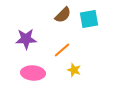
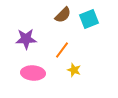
cyan square: rotated 12 degrees counterclockwise
orange line: rotated 12 degrees counterclockwise
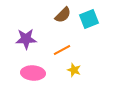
orange line: rotated 24 degrees clockwise
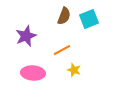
brown semicircle: moved 1 px right, 1 px down; rotated 24 degrees counterclockwise
purple star: moved 3 px up; rotated 20 degrees counterclockwise
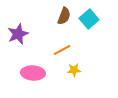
cyan square: rotated 18 degrees counterclockwise
purple star: moved 8 px left, 2 px up
yellow star: rotated 24 degrees counterclockwise
